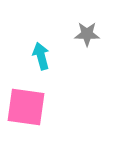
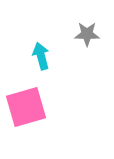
pink square: rotated 24 degrees counterclockwise
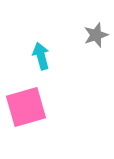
gray star: moved 9 px right, 1 px down; rotated 20 degrees counterclockwise
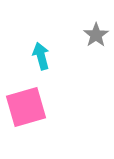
gray star: rotated 15 degrees counterclockwise
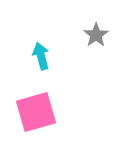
pink square: moved 10 px right, 5 px down
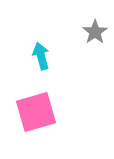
gray star: moved 1 px left, 3 px up
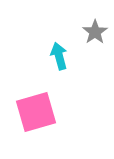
cyan arrow: moved 18 px right
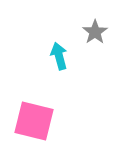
pink square: moved 2 px left, 9 px down; rotated 30 degrees clockwise
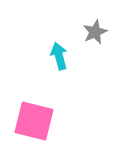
gray star: rotated 10 degrees clockwise
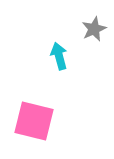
gray star: moved 1 px left, 3 px up
